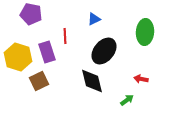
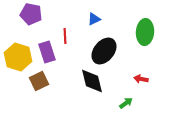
green arrow: moved 1 px left, 3 px down
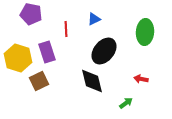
red line: moved 1 px right, 7 px up
yellow hexagon: moved 1 px down
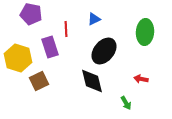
purple rectangle: moved 3 px right, 5 px up
green arrow: rotated 96 degrees clockwise
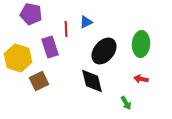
blue triangle: moved 8 px left, 3 px down
green ellipse: moved 4 px left, 12 px down
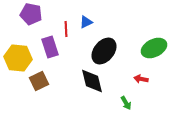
green ellipse: moved 13 px right, 4 px down; rotated 60 degrees clockwise
yellow hexagon: rotated 12 degrees counterclockwise
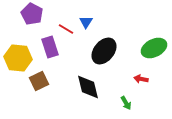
purple pentagon: moved 1 px right; rotated 15 degrees clockwise
blue triangle: rotated 32 degrees counterclockwise
red line: rotated 56 degrees counterclockwise
black diamond: moved 4 px left, 6 px down
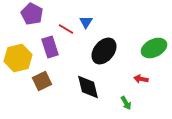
yellow hexagon: rotated 20 degrees counterclockwise
brown square: moved 3 px right
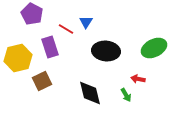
black ellipse: moved 2 px right; rotated 56 degrees clockwise
red arrow: moved 3 px left
black diamond: moved 2 px right, 6 px down
green arrow: moved 8 px up
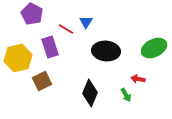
black diamond: rotated 36 degrees clockwise
